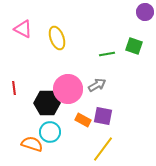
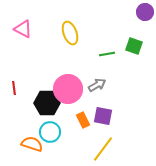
yellow ellipse: moved 13 px right, 5 px up
orange rectangle: rotated 35 degrees clockwise
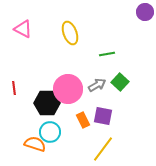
green square: moved 14 px left, 36 px down; rotated 24 degrees clockwise
orange semicircle: moved 3 px right
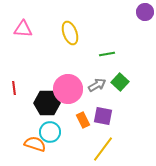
pink triangle: rotated 24 degrees counterclockwise
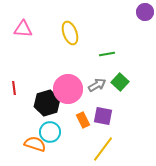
black hexagon: rotated 15 degrees counterclockwise
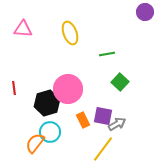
gray arrow: moved 20 px right, 39 px down
orange semicircle: moved 1 px up; rotated 70 degrees counterclockwise
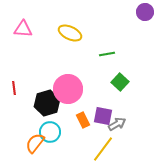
yellow ellipse: rotated 45 degrees counterclockwise
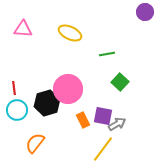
cyan circle: moved 33 px left, 22 px up
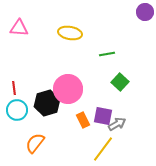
pink triangle: moved 4 px left, 1 px up
yellow ellipse: rotated 15 degrees counterclockwise
